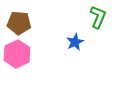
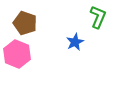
brown pentagon: moved 6 px right; rotated 15 degrees clockwise
pink hexagon: rotated 12 degrees counterclockwise
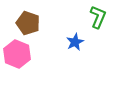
brown pentagon: moved 3 px right
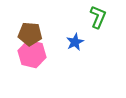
brown pentagon: moved 2 px right, 11 px down; rotated 15 degrees counterclockwise
pink hexagon: moved 15 px right; rotated 8 degrees counterclockwise
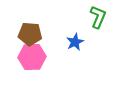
pink hexagon: moved 3 px down; rotated 16 degrees counterclockwise
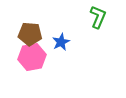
blue star: moved 14 px left
pink hexagon: rotated 8 degrees counterclockwise
